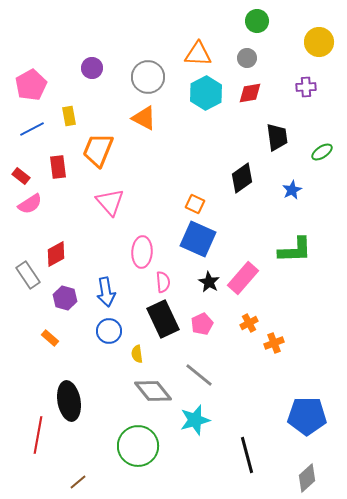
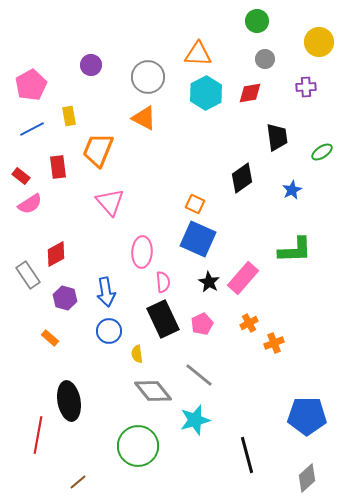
gray circle at (247, 58): moved 18 px right, 1 px down
purple circle at (92, 68): moved 1 px left, 3 px up
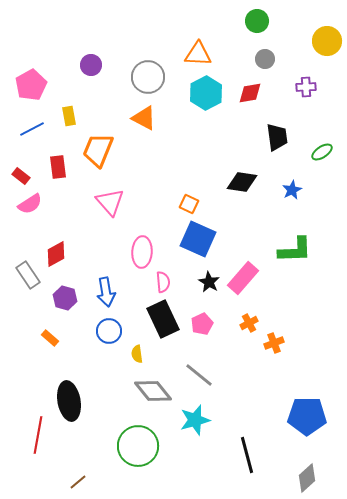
yellow circle at (319, 42): moved 8 px right, 1 px up
black diamond at (242, 178): moved 4 px down; rotated 44 degrees clockwise
orange square at (195, 204): moved 6 px left
